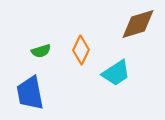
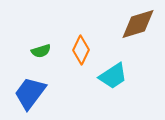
cyan trapezoid: moved 3 px left, 3 px down
blue trapezoid: rotated 48 degrees clockwise
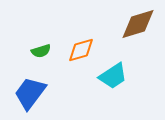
orange diamond: rotated 48 degrees clockwise
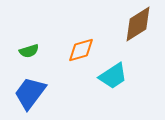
brown diamond: rotated 15 degrees counterclockwise
green semicircle: moved 12 px left
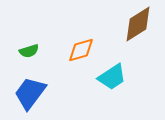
cyan trapezoid: moved 1 px left, 1 px down
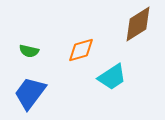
green semicircle: rotated 30 degrees clockwise
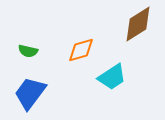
green semicircle: moved 1 px left
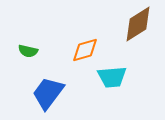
orange diamond: moved 4 px right
cyan trapezoid: rotated 28 degrees clockwise
blue trapezoid: moved 18 px right
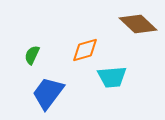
brown diamond: rotated 75 degrees clockwise
green semicircle: moved 4 px right, 4 px down; rotated 102 degrees clockwise
